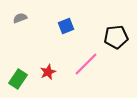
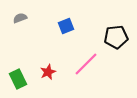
green rectangle: rotated 60 degrees counterclockwise
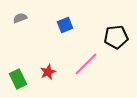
blue square: moved 1 px left, 1 px up
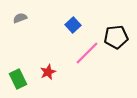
blue square: moved 8 px right; rotated 21 degrees counterclockwise
pink line: moved 1 px right, 11 px up
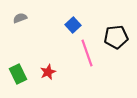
pink line: rotated 64 degrees counterclockwise
green rectangle: moved 5 px up
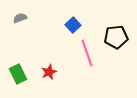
red star: moved 1 px right
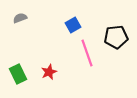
blue square: rotated 14 degrees clockwise
